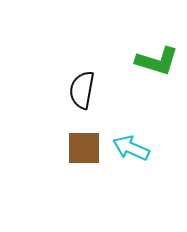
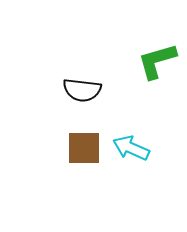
green L-shape: rotated 147 degrees clockwise
black semicircle: rotated 93 degrees counterclockwise
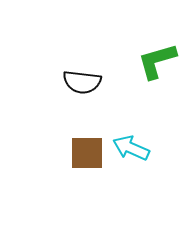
black semicircle: moved 8 px up
brown square: moved 3 px right, 5 px down
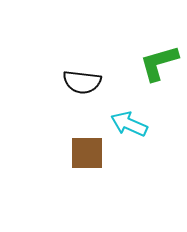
green L-shape: moved 2 px right, 2 px down
cyan arrow: moved 2 px left, 24 px up
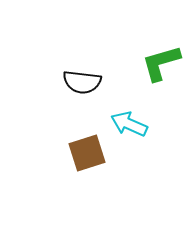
green L-shape: moved 2 px right
brown square: rotated 18 degrees counterclockwise
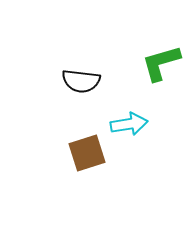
black semicircle: moved 1 px left, 1 px up
cyan arrow: rotated 147 degrees clockwise
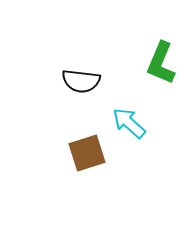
green L-shape: rotated 51 degrees counterclockwise
cyan arrow: moved 1 px up; rotated 129 degrees counterclockwise
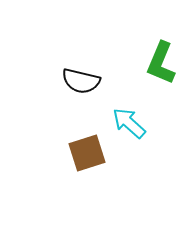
black semicircle: rotated 6 degrees clockwise
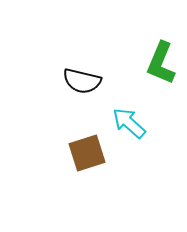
black semicircle: moved 1 px right
